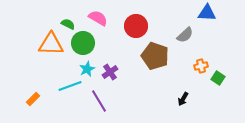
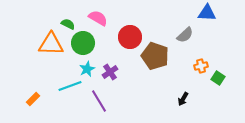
red circle: moved 6 px left, 11 px down
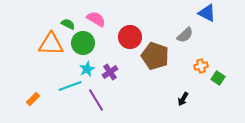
blue triangle: rotated 24 degrees clockwise
pink semicircle: moved 2 px left, 1 px down
purple line: moved 3 px left, 1 px up
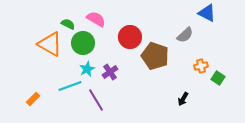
orange triangle: moved 1 px left; rotated 28 degrees clockwise
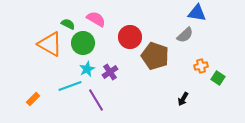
blue triangle: moved 10 px left; rotated 18 degrees counterclockwise
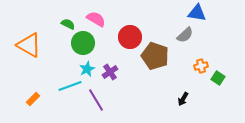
orange triangle: moved 21 px left, 1 px down
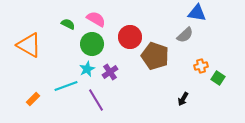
green circle: moved 9 px right, 1 px down
cyan line: moved 4 px left
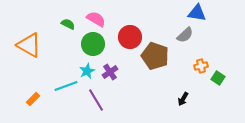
green circle: moved 1 px right
cyan star: moved 2 px down
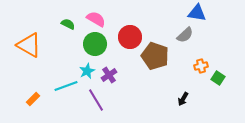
green circle: moved 2 px right
purple cross: moved 1 px left, 3 px down
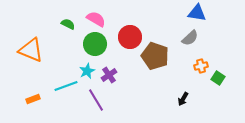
gray semicircle: moved 5 px right, 3 px down
orange triangle: moved 2 px right, 5 px down; rotated 8 degrees counterclockwise
orange rectangle: rotated 24 degrees clockwise
